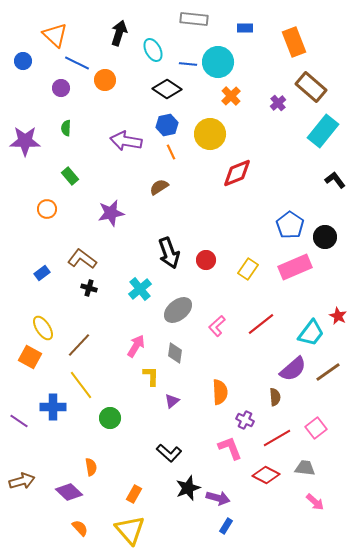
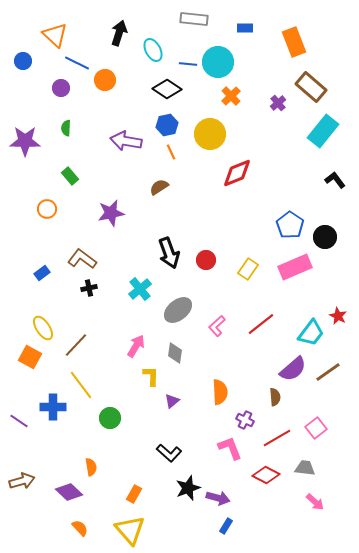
black cross at (89, 288): rotated 28 degrees counterclockwise
brown line at (79, 345): moved 3 px left
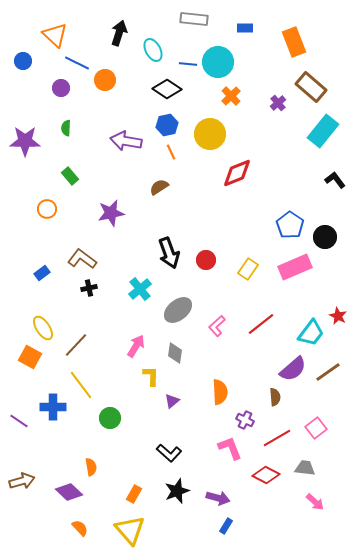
black star at (188, 488): moved 11 px left, 3 px down
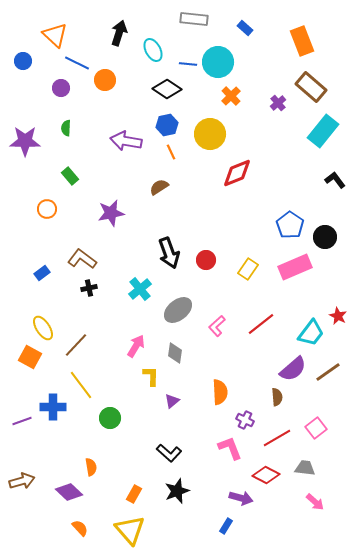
blue rectangle at (245, 28): rotated 42 degrees clockwise
orange rectangle at (294, 42): moved 8 px right, 1 px up
brown semicircle at (275, 397): moved 2 px right
purple line at (19, 421): moved 3 px right; rotated 54 degrees counterclockwise
purple arrow at (218, 498): moved 23 px right
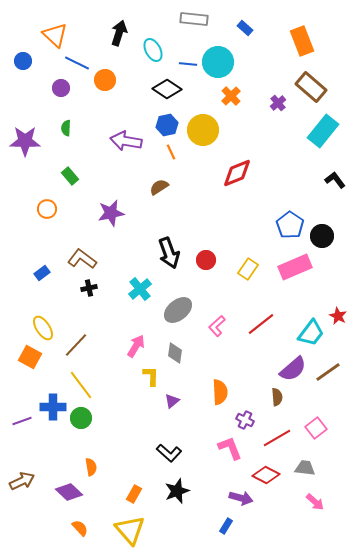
yellow circle at (210, 134): moved 7 px left, 4 px up
black circle at (325, 237): moved 3 px left, 1 px up
green circle at (110, 418): moved 29 px left
brown arrow at (22, 481): rotated 10 degrees counterclockwise
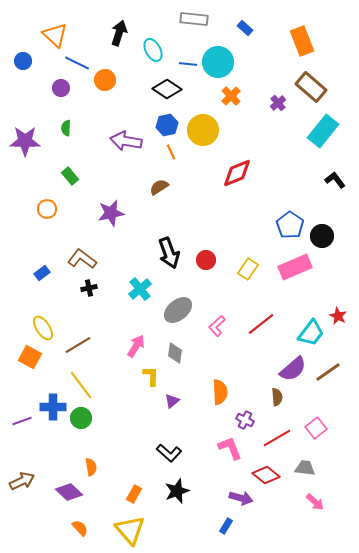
brown line at (76, 345): moved 2 px right; rotated 16 degrees clockwise
red diamond at (266, 475): rotated 12 degrees clockwise
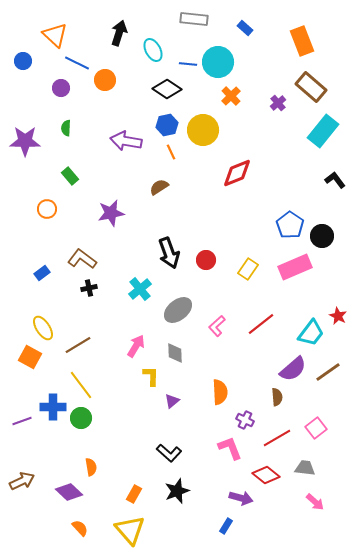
gray diamond at (175, 353): rotated 10 degrees counterclockwise
